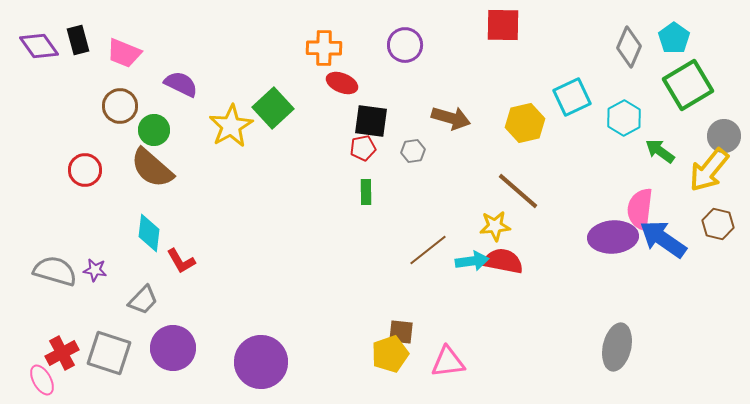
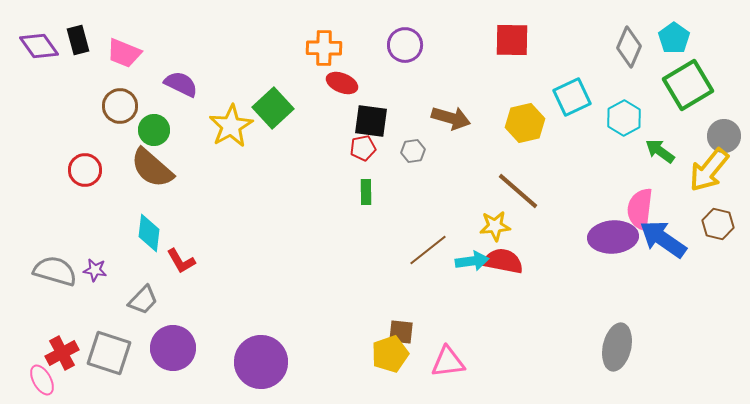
red square at (503, 25): moved 9 px right, 15 px down
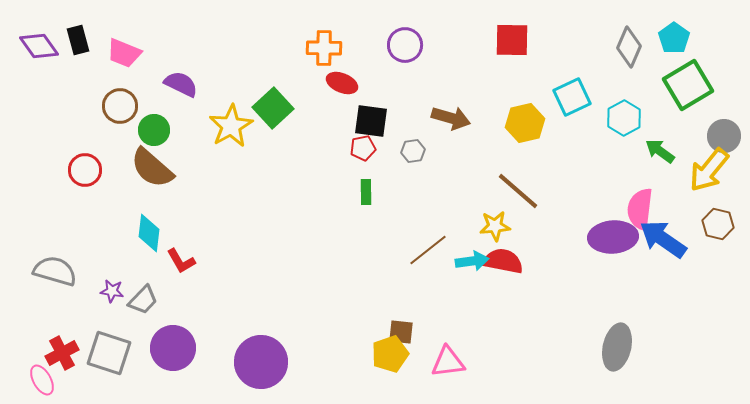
purple star at (95, 270): moved 17 px right, 21 px down
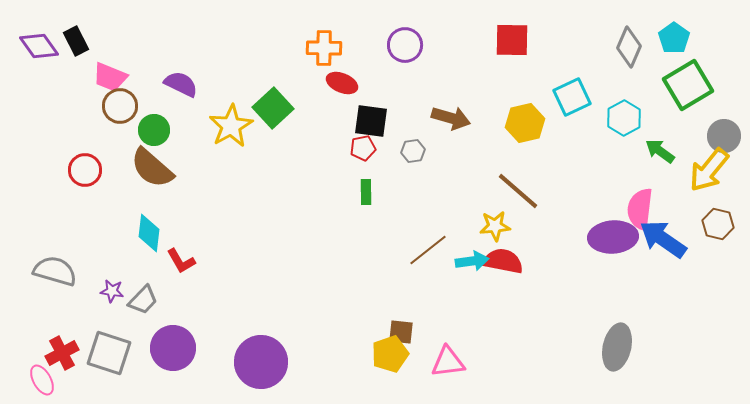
black rectangle at (78, 40): moved 2 px left, 1 px down; rotated 12 degrees counterclockwise
pink trapezoid at (124, 53): moved 14 px left, 24 px down
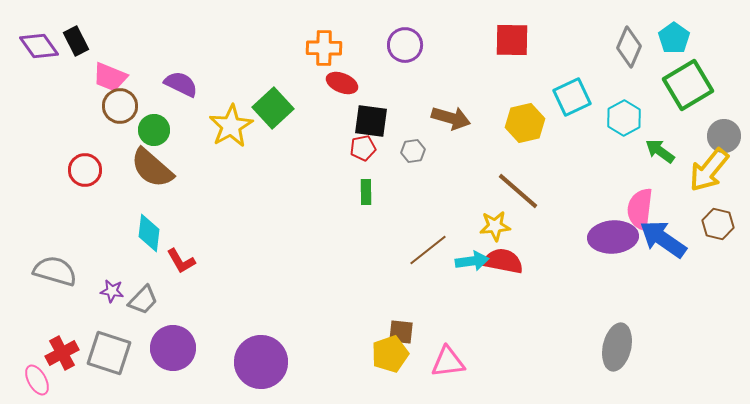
pink ellipse at (42, 380): moved 5 px left
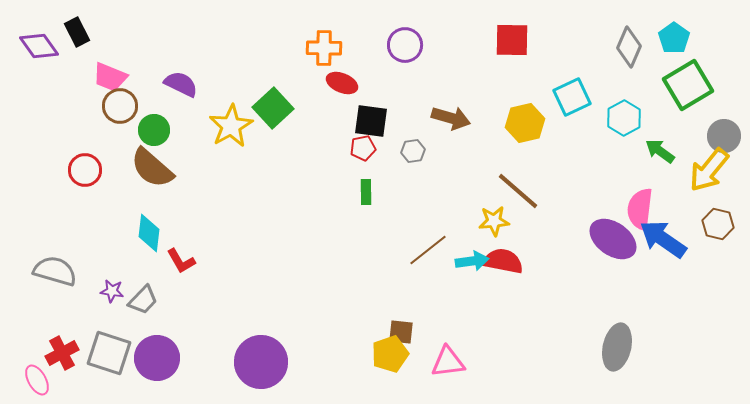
black rectangle at (76, 41): moved 1 px right, 9 px up
yellow star at (495, 226): moved 1 px left, 5 px up
purple ellipse at (613, 237): moved 2 px down; rotated 39 degrees clockwise
purple circle at (173, 348): moved 16 px left, 10 px down
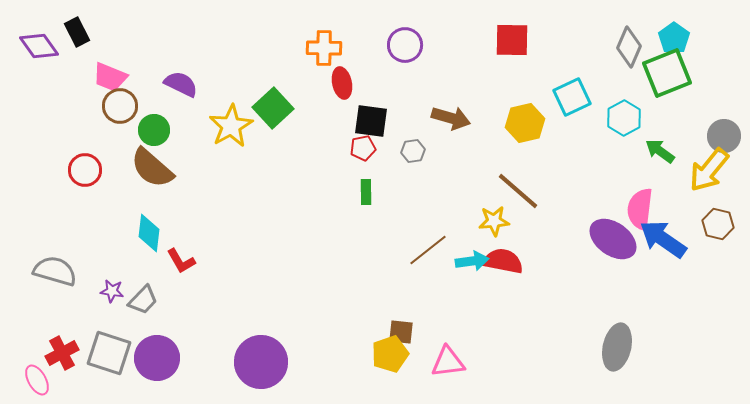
red ellipse at (342, 83): rotated 56 degrees clockwise
green square at (688, 85): moved 21 px left, 12 px up; rotated 9 degrees clockwise
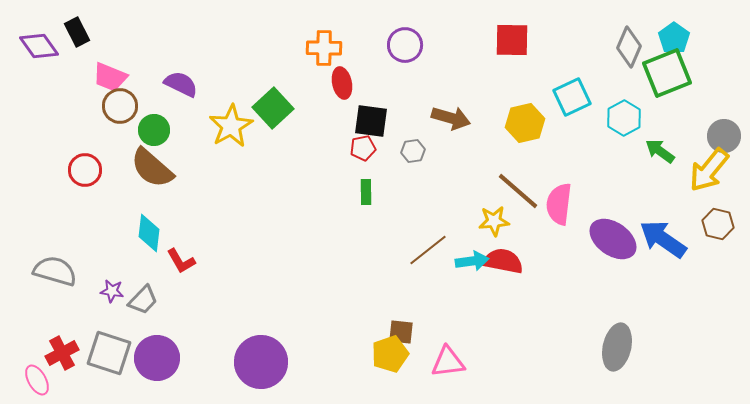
pink semicircle at (640, 209): moved 81 px left, 5 px up
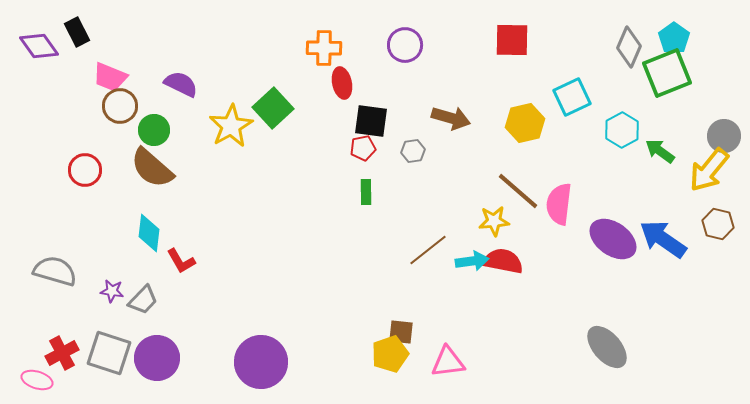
cyan hexagon at (624, 118): moved 2 px left, 12 px down
gray ellipse at (617, 347): moved 10 px left; rotated 54 degrees counterclockwise
pink ellipse at (37, 380): rotated 44 degrees counterclockwise
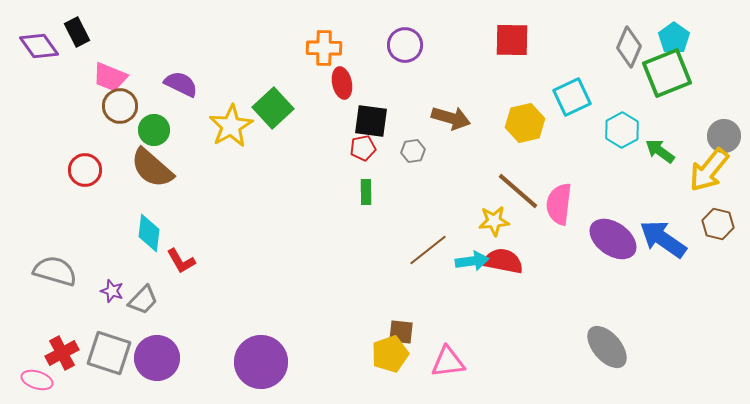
purple star at (112, 291): rotated 10 degrees clockwise
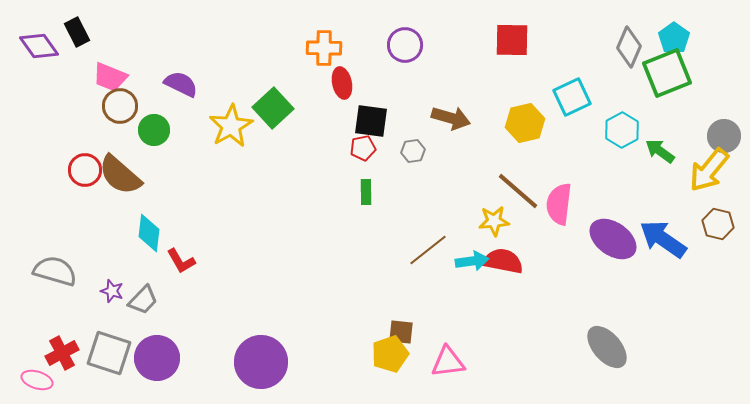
brown semicircle at (152, 168): moved 32 px left, 7 px down
